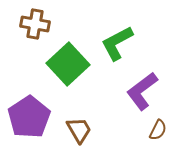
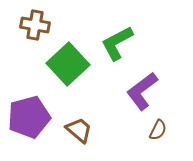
brown cross: moved 1 px down
purple pentagon: rotated 18 degrees clockwise
brown trapezoid: rotated 20 degrees counterclockwise
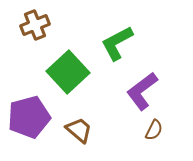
brown cross: rotated 32 degrees counterclockwise
green square: moved 8 px down
brown semicircle: moved 4 px left
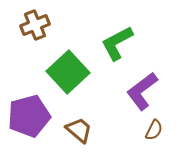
purple pentagon: moved 1 px up
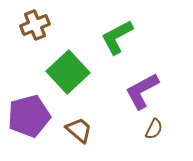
green L-shape: moved 6 px up
purple L-shape: rotated 9 degrees clockwise
brown semicircle: moved 1 px up
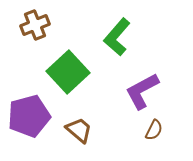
green L-shape: rotated 21 degrees counterclockwise
brown semicircle: moved 1 px down
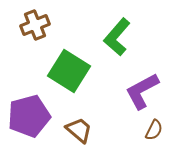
green square: moved 1 px right, 1 px up; rotated 15 degrees counterclockwise
